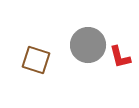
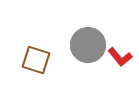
red L-shape: rotated 25 degrees counterclockwise
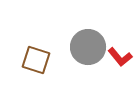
gray circle: moved 2 px down
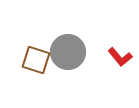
gray circle: moved 20 px left, 5 px down
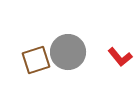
brown square: rotated 36 degrees counterclockwise
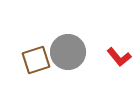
red L-shape: moved 1 px left
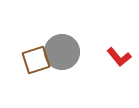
gray circle: moved 6 px left
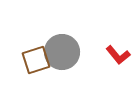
red L-shape: moved 1 px left, 2 px up
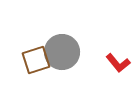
red L-shape: moved 8 px down
